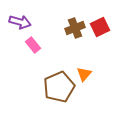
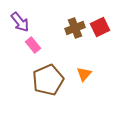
purple arrow: rotated 35 degrees clockwise
brown pentagon: moved 11 px left, 7 px up
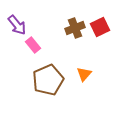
purple arrow: moved 3 px left, 3 px down
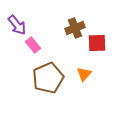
red square: moved 3 px left, 16 px down; rotated 24 degrees clockwise
brown pentagon: moved 2 px up
